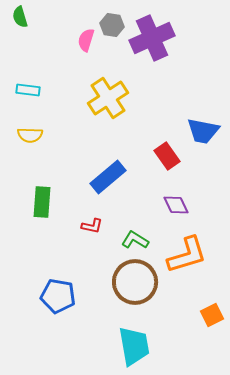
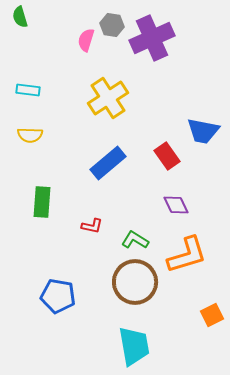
blue rectangle: moved 14 px up
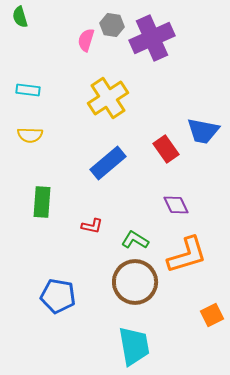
red rectangle: moved 1 px left, 7 px up
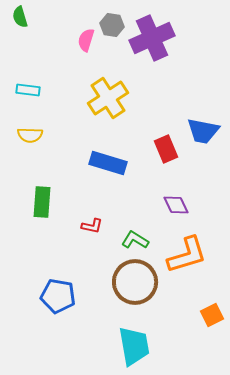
red rectangle: rotated 12 degrees clockwise
blue rectangle: rotated 57 degrees clockwise
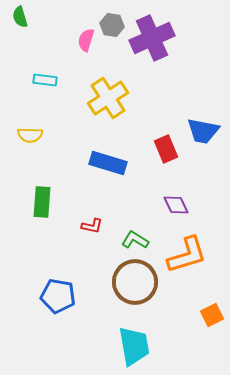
cyan rectangle: moved 17 px right, 10 px up
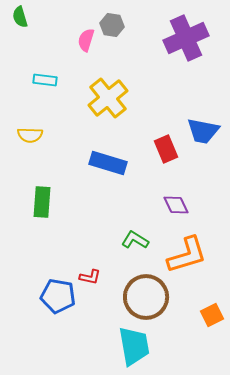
purple cross: moved 34 px right
yellow cross: rotated 6 degrees counterclockwise
red L-shape: moved 2 px left, 51 px down
brown circle: moved 11 px right, 15 px down
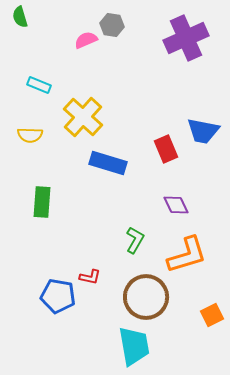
pink semicircle: rotated 50 degrees clockwise
cyan rectangle: moved 6 px left, 5 px down; rotated 15 degrees clockwise
yellow cross: moved 25 px left, 19 px down; rotated 9 degrees counterclockwise
green L-shape: rotated 88 degrees clockwise
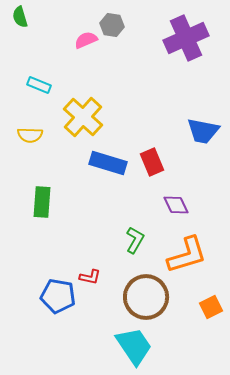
red rectangle: moved 14 px left, 13 px down
orange square: moved 1 px left, 8 px up
cyan trapezoid: rotated 24 degrees counterclockwise
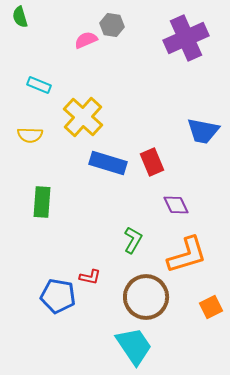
green L-shape: moved 2 px left
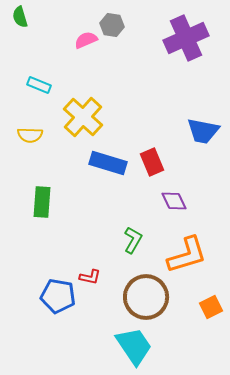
purple diamond: moved 2 px left, 4 px up
